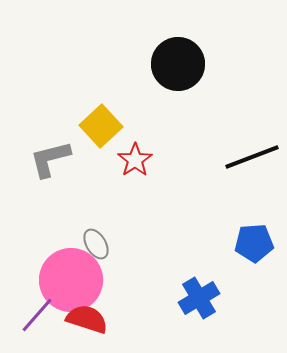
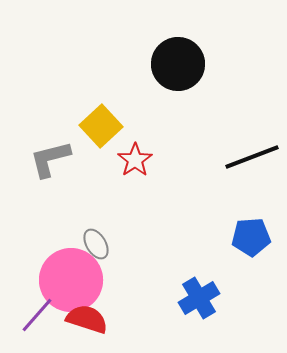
blue pentagon: moved 3 px left, 6 px up
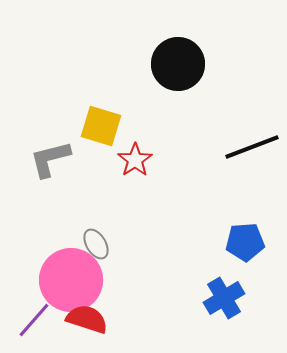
yellow square: rotated 30 degrees counterclockwise
black line: moved 10 px up
blue pentagon: moved 6 px left, 5 px down
blue cross: moved 25 px right
purple line: moved 3 px left, 5 px down
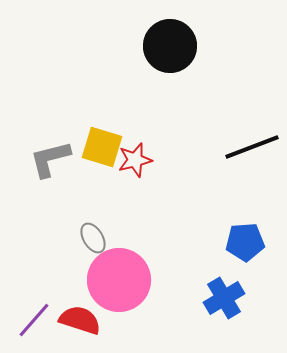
black circle: moved 8 px left, 18 px up
yellow square: moved 1 px right, 21 px down
red star: rotated 20 degrees clockwise
gray ellipse: moved 3 px left, 6 px up
pink circle: moved 48 px right
red semicircle: moved 7 px left, 1 px down
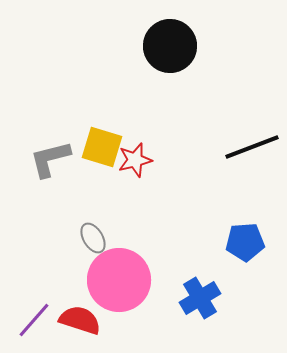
blue cross: moved 24 px left
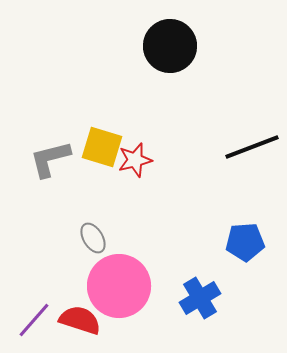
pink circle: moved 6 px down
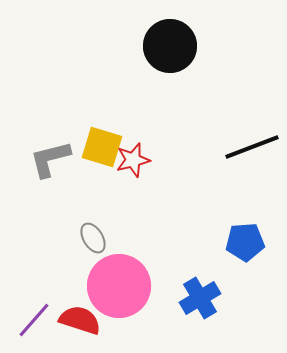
red star: moved 2 px left
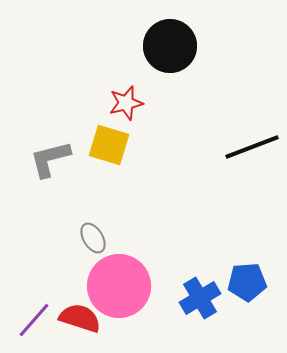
yellow square: moved 7 px right, 2 px up
red star: moved 7 px left, 57 px up
blue pentagon: moved 2 px right, 40 px down
red semicircle: moved 2 px up
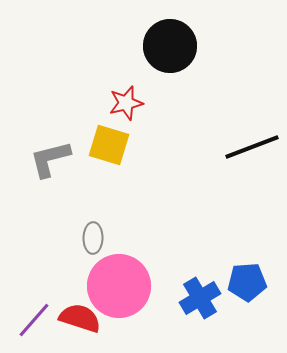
gray ellipse: rotated 32 degrees clockwise
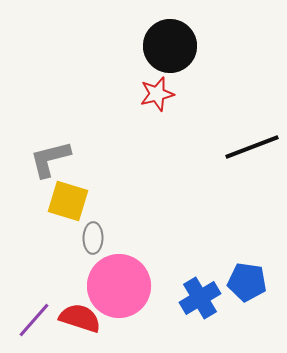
red star: moved 31 px right, 9 px up
yellow square: moved 41 px left, 56 px down
blue pentagon: rotated 12 degrees clockwise
